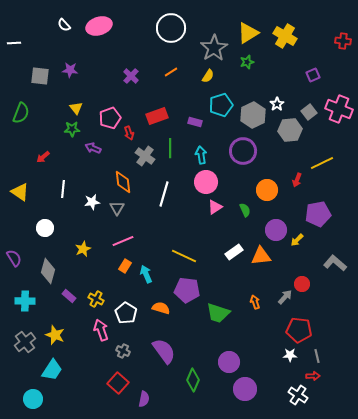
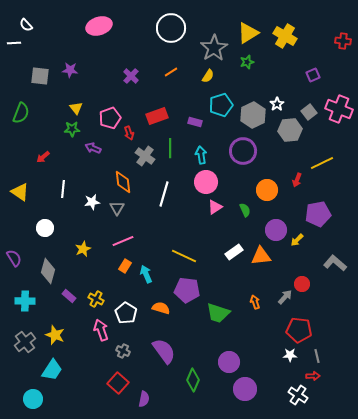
white semicircle at (64, 25): moved 38 px left
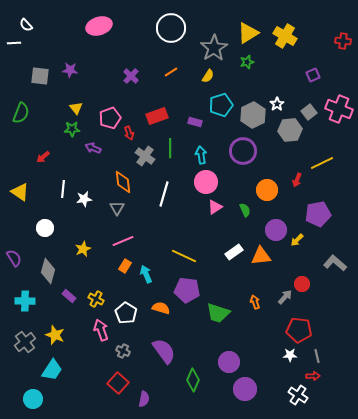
white star at (92, 202): moved 8 px left, 3 px up
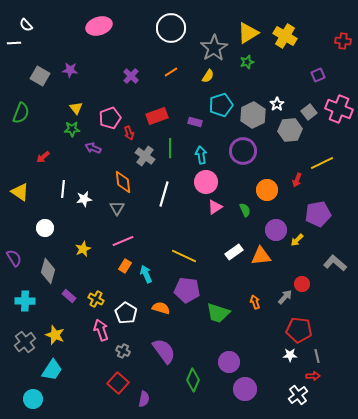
purple square at (313, 75): moved 5 px right
gray square at (40, 76): rotated 24 degrees clockwise
white cross at (298, 395): rotated 18 degrees clockwise
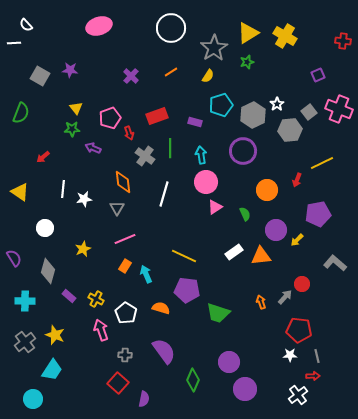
green semicircle at (245, 210): moved 4 px down
pink line at (123, 241): moved 2 px right, 2 px up
orange arrow at (255, 302): moved 6 px right
gray cross at (123, 351): moved 2 px right, 4 px down; rotated 24 degrees counterclockwise
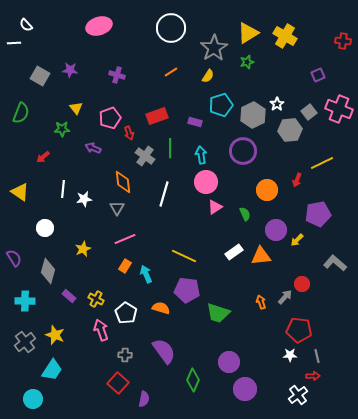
purple cross at (131, 76): moved 14 px left, 1 px up; rotated 28 degrees counterclockwise
green star at (72, 129): moved 10 px left
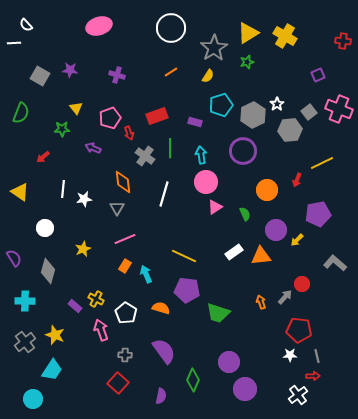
purple rectangle at (69, 296): moved 6 px right, 10 px down
purple semicircle at (144, 399): moved 17 px right, 3 px up
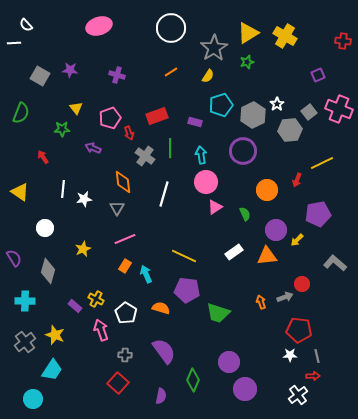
red arrow at (43, 157): rotated 96 degrees clockwise
orange triangle at (261, 256): moved 6 px right
gray arrow at (285, 297): rotated 28 degrees clockwise
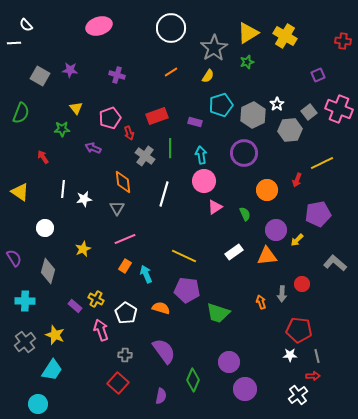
purple circle at (243, 151): moved 1 px right, 2 px down
pink circle at (206, 182): moved 2 px left, 1 px up
gray arrow at (285, 297): moved 3 px left, 3 px up; rotated 112 degrees clockwise
cyan circle at (33, 399): moved 5 px right, 5 px down
